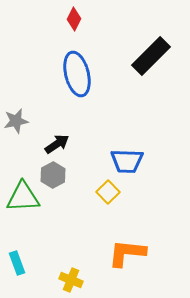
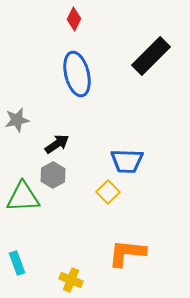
gray star: moved 1 px right, 1 px up
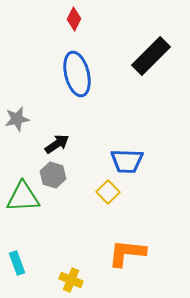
gray star: moved 1 px up
gray hexagon: rotated 15 degrees counterclockwise
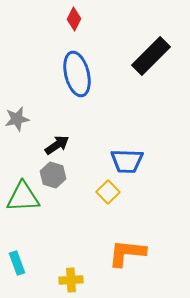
black arrow: moved 1 px down
yellow cross: rotated 25 degrees counterclockwise
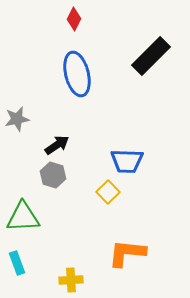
green triangle: moved 20 px down
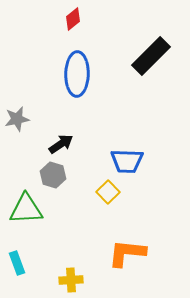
red diamond: moved 1 px left; rotated 25 degrees clockwise
blue ellipse: rotated 15 degrees clockwise
black arrow: moved 4 px right, 1 px up
green triangle: moved 3 px right, 8 px up
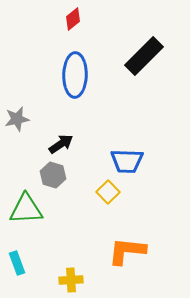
black rectangle: moved 7 px left
blue ellipse: moved 2 px left, 1 px down
orange L-shape: moved 2 px up
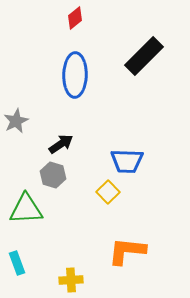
red diamond: moved 2 px right, 1 px up
gray star: moved 1 px left, 2 px down; rotated 15 degrees counterclockwise
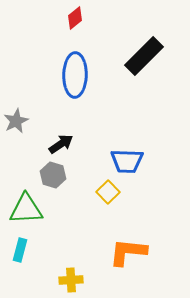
orange L-shape: moved 1 px right, 1 px down
cyan rectangle: moved 3 px right, 13 px up; rotated 35 degrees clockwise
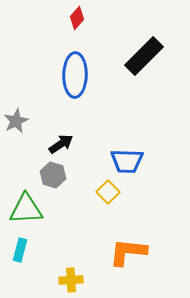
red diamond: moved 2 px right; rotated 10 degrees counterclockwise
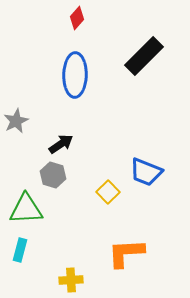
blue trapezoid: moved 19 px right, 11 px down; rotated 20 degrees clockwise
orange L-shape: moved 2 px left, 1 px down; rotated 9 degrees counterclockwise
